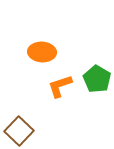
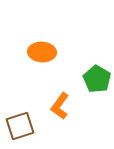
orange L-shape: moved 20 px down; rotated 36 degrees counterclockwise
brown square: moved 1 px right, 5 px up; rotated 28 degrees clockwise
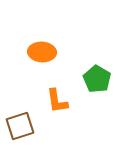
orange L-shape: moved 3 px left, 5 px up; rotated 44 degrees counterclockwise
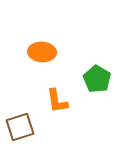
brown square: moved 1 px down
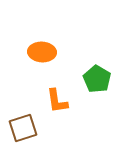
brown square: moved 3 px right, 1 px down
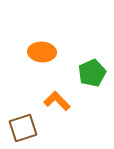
green pentagon: moved 5 px left, 6 px up; rotated 16 degrees clockwise
orange L-shape: rotated 144 degrees clockwise
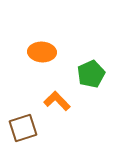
green pentagon: moved 1 px left, 1 px down
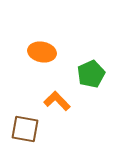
orange ellipse: rotated 8 degrees clockwise
brown square: moved 2 px right, 1 px down; rotated 28 degrees clockwise
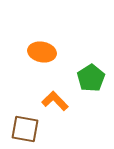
green pentagon: moved 4 px down; rotated 8 degrees counterclockwise
orange L-shape: moved 2 px left
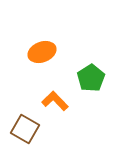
orange ellipse: rotated 32 degrees counterclockwise
brown square: rotated 20 degrees clockwise
